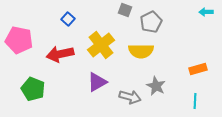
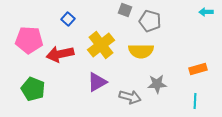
gray pentagon: moved 1 px left, 1 px up; rotated 30 degrees counterclockwise
pink pentagon: moved 10 px right; rotated 8 degrees counterclockwise
gray star: moved 1 px right, 2 px up; rotated 30 degrees counterclockwise
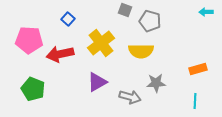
yellow cross: moved 2 px up
gray star: moved 1 px left, 1 px up
